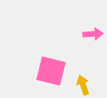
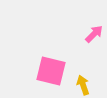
pink arrow: moved 1 px right; rotated 42 degrees counterclockwise
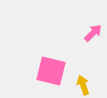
pink arrow: moved 1 px left, 1 px up
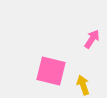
pink arrow: moved 1 px left, 6 px down; rotated 12 degrees counterclockwise
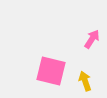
yellow arrow: moved 2 px right, 4 px up
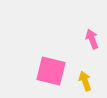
pink arrow: rotated 54 degrees counterclockwise
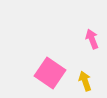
pink square: moved 1 px left, 2 px down; rotated 20 degrees clockwise
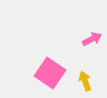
pink arrow: rotated 84 degrees clockwise
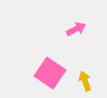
pink arrow: moved 16 px left, 10 px up
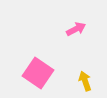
pink square: moved 12 px left
